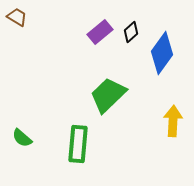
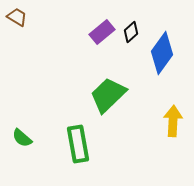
purple rectangle: moved 2 px right
green rectangle: rotated 15 degrees counterclockwise
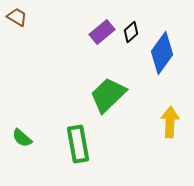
yellow arrow: moved 3 px left, 1 px down
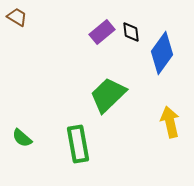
black diamond: rotated 55 degrees counterclockwise
yellow arrow: rotated 16 degrees counterclockwise
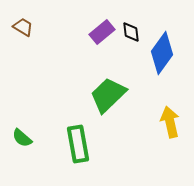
brown trapezoid: moved 6 px right, 10 px down
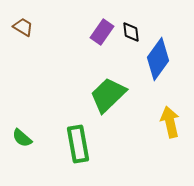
purple rectangle: rotated 15 degrees counterclockwise
blue diamond: moved 4 px left, 6 px down
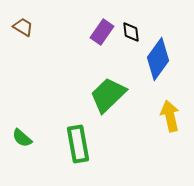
yellow arrow: moved 6 px up
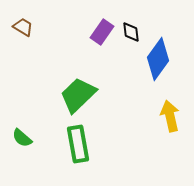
green trapezoid: moved 30 px left
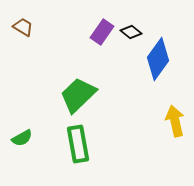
black diamond: rotated 45 degrees counterclockwise
yellow arrow: moved 5 px right, 5 px down
green semicircle: rotated 70 degrees counterclockwise
